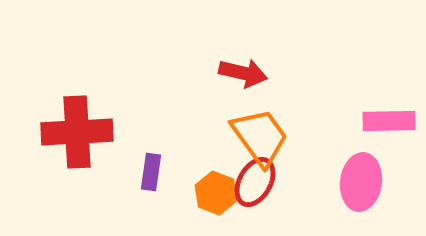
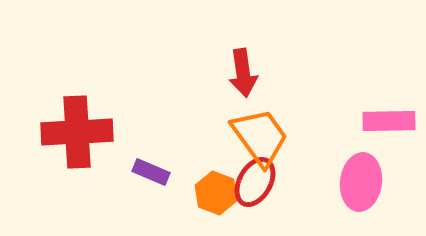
red arrow: rotated 69 degrees clockwise
purple rectangle: rotated 75 degrees counterclockwise
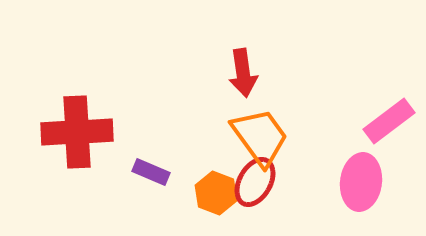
pink rectangle: rotated 36 degrees counterclockwise
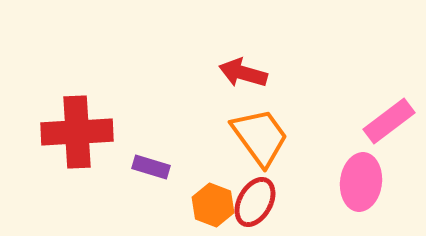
red arrow: rotated 114 degrees clockwise
purple rectangle: moved 5 px up; rotated 6 degrees counterclockwise
red ellipse: moved 20 px down
orange hexagon: moved 3 px left, 12 px down
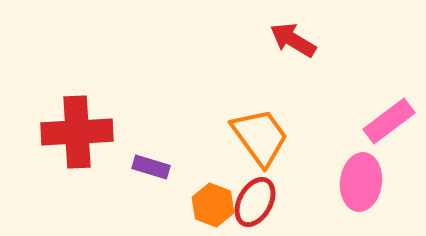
red arrow: moved 50 px right, 33 px up; rotated 15 degrees clockwise
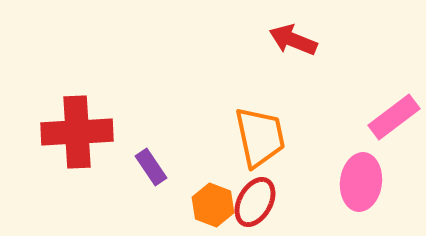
red arrow: rotated 9 degrees counterclockwise
pink rectangle: moved 5 px right, 4 px up
orange trapezoid: rotated 24 degrees clockwise
purple rectangle: rotated 39 degrees clockwise
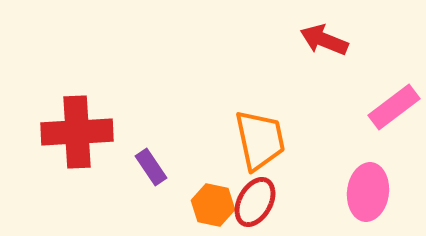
red arrow: moved 31 px right
pink rectangle: moved 10 px up
orange trapezoid: moved 3 px down
pink ellipse: moved 7 px right, 10 px down
orange hexagon: rotated 9 degrees counterclockwise
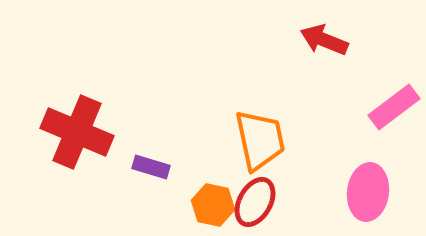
red cross: rotated 26 degrees clockwise
purple rectangle: rotated 39 degrees counterclockwise
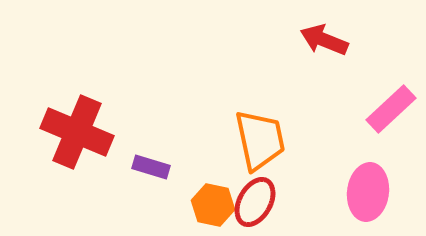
pink rectangle: moved 3 px left, 2 px down; rotated 6 degrees counterclockwise
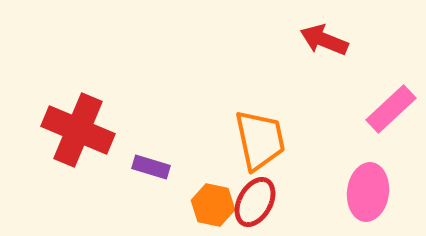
red cross: moved 1 px right, 2 px up
